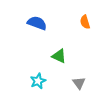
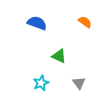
orange semicircle: rotated 144 degrees clockwise
cyan star: moved 3 px right, 2 px down
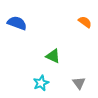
blue semicircle: moved 20 px left
green triangle: moved 6 px left
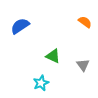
blue semicircle: moved 3 px right, 3 px down; rotated 54 degrees counterclockwise
gray triangle: moved 4 px right, 18 px up
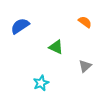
green triangle: moved 3 px right, 9 px up
gray triangle: moved 2 px right, 1 px down; rotated 24 degrees clockwise
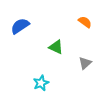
gray triangle: moved 3 px up
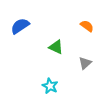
orange semicircle: moved 2 px right, 4 px down
cyan star: moved 9 px right, 3 px down; rotated 21 degrees counterclockwise
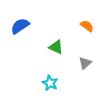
cyan star: moved 3 px up
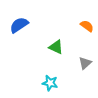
blue semicircle: moved 1 px left, 1 px up
cyan star: rotated 14 degrees counterclockwise
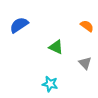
gray triangle: rotated 32 degrees counterclockwise
cyan star: moved 1 px down
